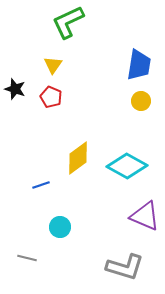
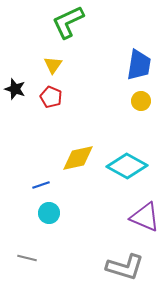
yellow diamond: rotated 24 degrees clockwise
purple triangle: moved 1 px down
cyan circle: moved 11 px left, 14 px up
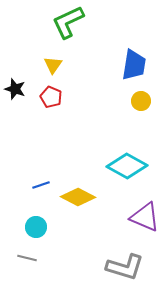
blue trapezoid: moved 5 px left
yellow diamond: moved 39 px down; rotated 40 degrees clockwise
cyan circle: moved 13 px left, 14 px down
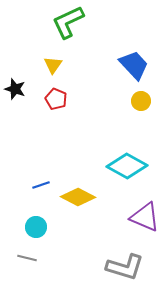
blue trapezoid: rotated 52 degrees counterclockwise
red pentagon: moved 5 px right, 2 px down
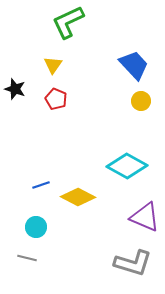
gray L-shape: moved 8 px right, 4 px up
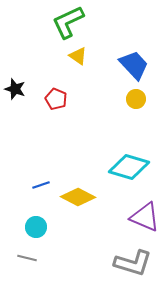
yellow triangle: moved 25 px right, 9 px up; rotated 30 degrees counterclockwise
yellow circle: moved 5 px left, 2 px up
cyan diamond: moved 2 px right, 1 px down; rotated 12 degrees counterclockwise
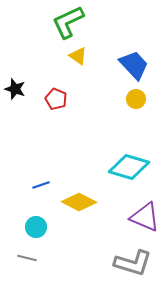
yellow diamond: moved 1 px right, 5 px down
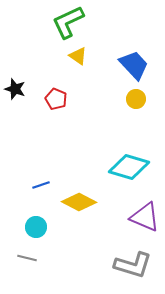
gray L-shape: moved 2 px down
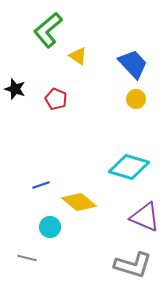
green L-shape: moved 20 px left, 8 px down; rotated 15 degrees counterclockwise
blue trapezoid: moved 1 px left, 1 px up
yellow diamond: rotated 12 degrees clockwise
cyan circle: moved 14 px right
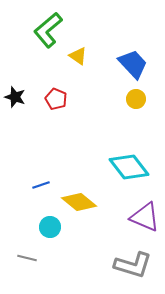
black star: moved 8 px down
cyan diamond: rotated 36 degrees clockwise
